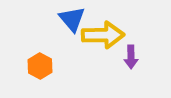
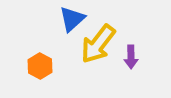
blue triangle: rotated 28 degrees clockwise
yellow arrow: moved 5 px left, 9 px down; rotated 129 degrees clockwise
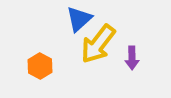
blue triangle: moved 7 px right
purple arrow: moved 1 px right, 1 px down
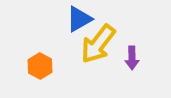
blue triangle: rotated 12 degrees clockwise
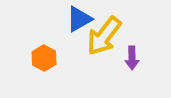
yellow arrow: moved 6 px right, 8 px up
orange hexagon: moved 4 px right, 8 px up
